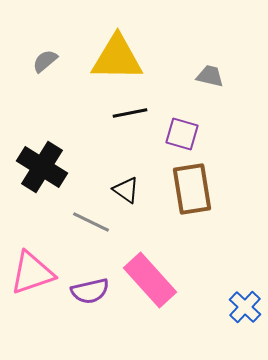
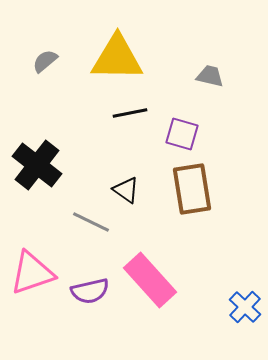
black cross: moved 5 px left, 2 px up; rotated 6 degrees clockwise
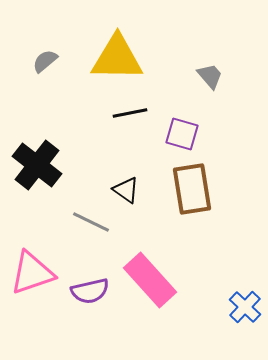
gray trapezoid: rotated 36 degrees clockwise
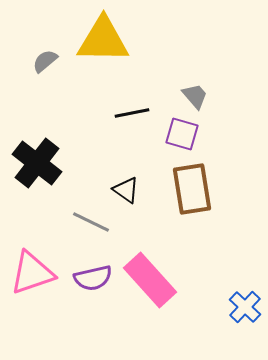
yellow triangle: moved 14 px left, 18 px up
gray trapezoid: moved 15 px left, 20 px down
black line: moved 2 px right
black cross: moved 2 px up
purple semicircle: moved 3 px right, 13 px up
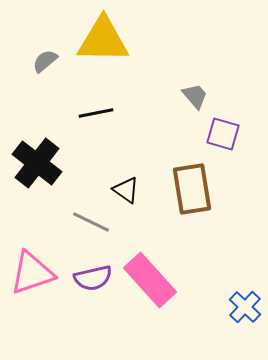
black line: moved 36 px left
purple square: moved 41 px right
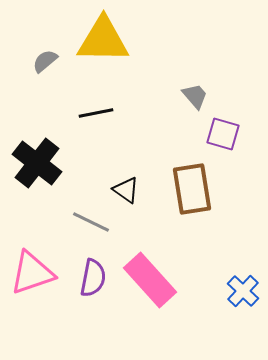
purple semicircle: rotated 66 degrees counterclockwise
blue cross: moved 2 px left, 16 px up
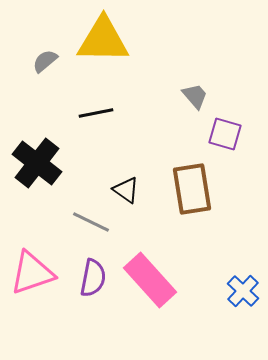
purple square: moved 2 px right
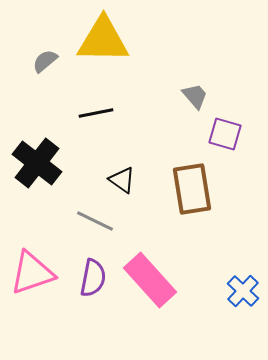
black triangle: moved 4 px left, 10 px up
gray line: moved 4 px right, 1 px up
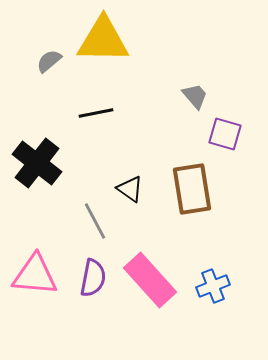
gray semicircle: moved 4 px right
black triangle: moved 8 px right, 9 px down
gray line: rotated 36 degrees clockwise
pink triangle: moved 3 px right, 2 px down; rotated 24 degrees clockwise
blue cross: moved 30 px left, 5 px up; rotated 24 degrees clockwise
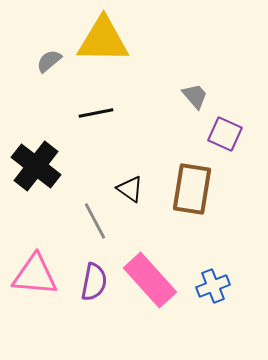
purple square: rotated 8 degrees clockwise
black cross: moved 1 px left, 3 px down
brown rectangle: rotated 18 degrees clockwise
purple semicircle: moved 1 px right, 4 px down
